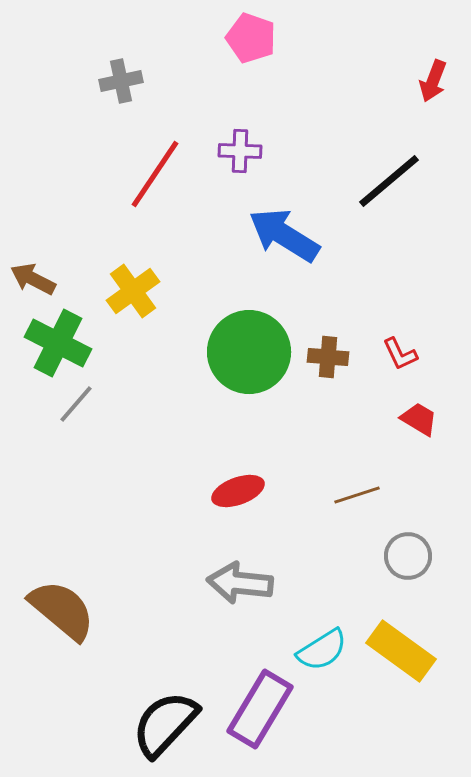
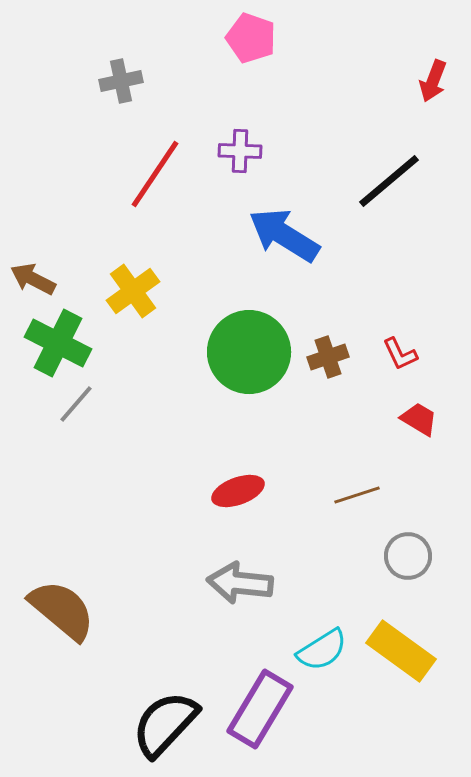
brown cross: rotated 24 degrees counterclockwise
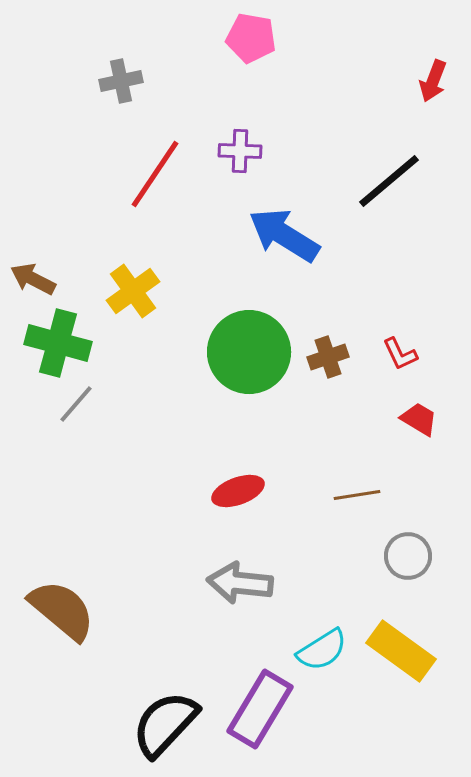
pink pentagon: rotated 9 degrees counterclockwise
green cross: rotated 12 degrees counterclockwise
brown line: rotated 9 degrees clockwise
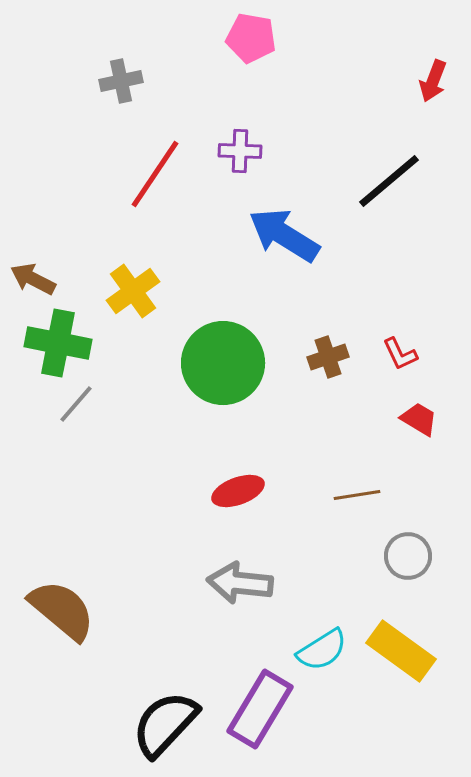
green cross: rotated 4 degrees counterclockwise
green circle: moved 26 px left, 11 px down
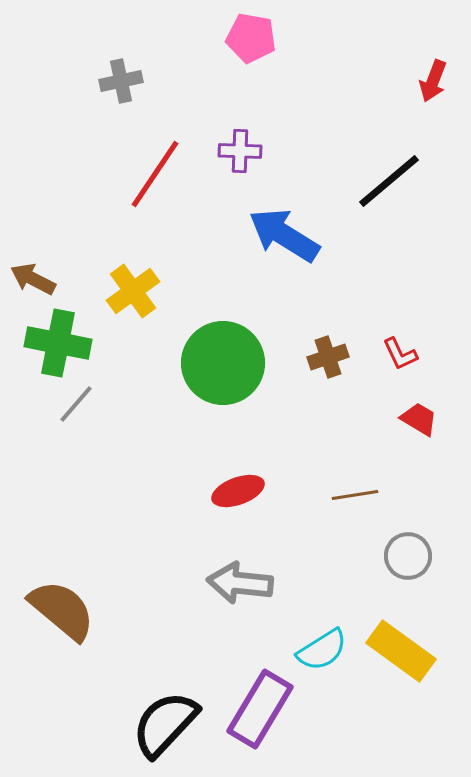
brown line: moved 2 px left
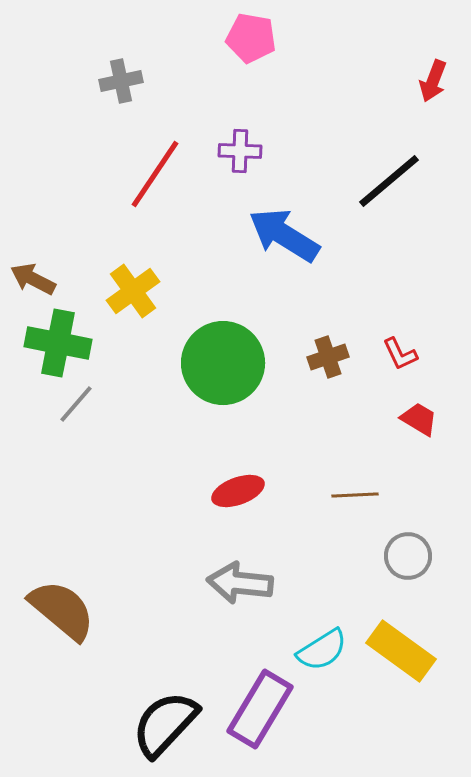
brown line: rotated 6 degrees clockwise
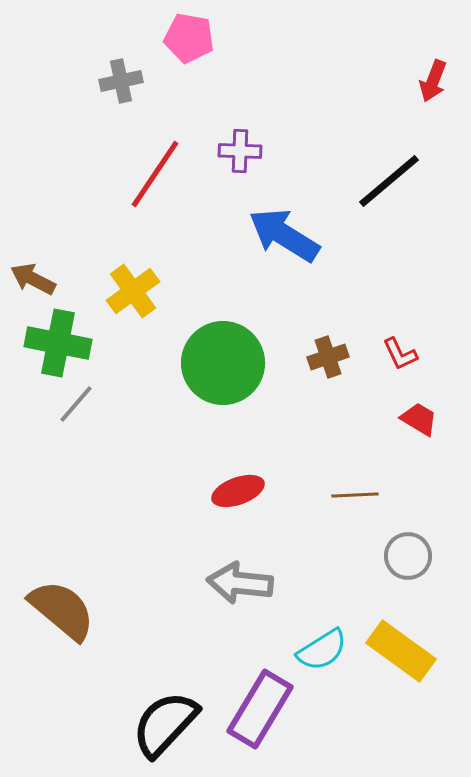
pink pentagon: moved 62 px left
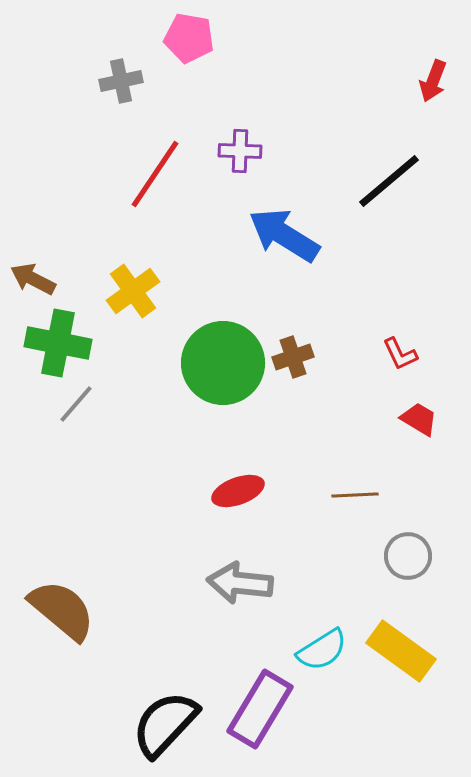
brown cross: moved 35 px left
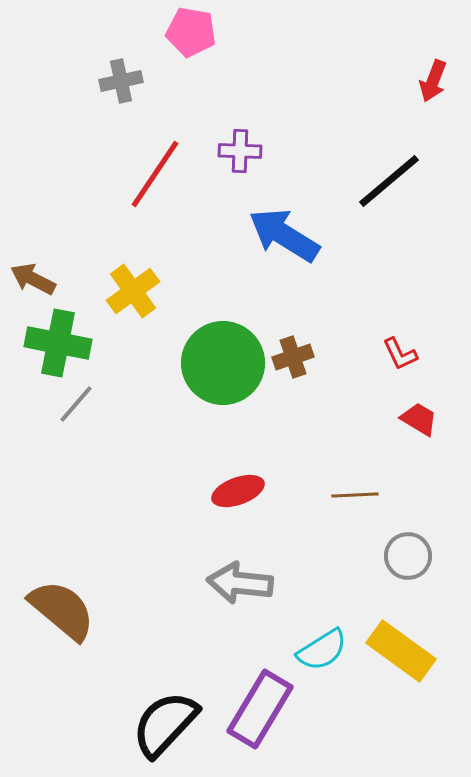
pink pentagon: moved 2 px right, 6 px up
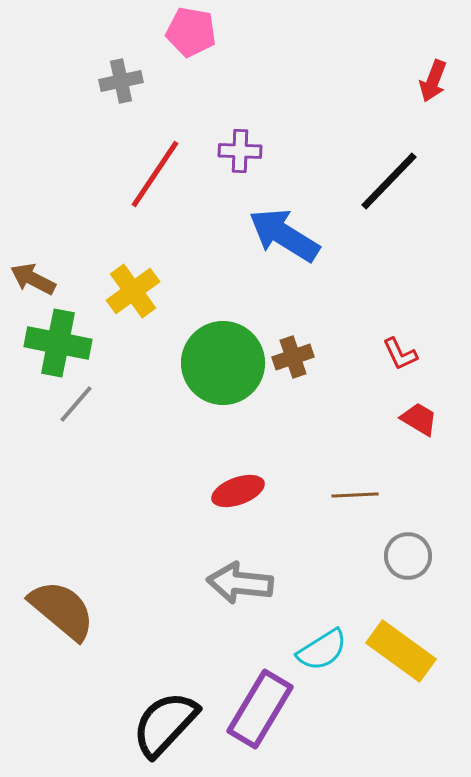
black line: rotated 6 degrees counterclockwise
